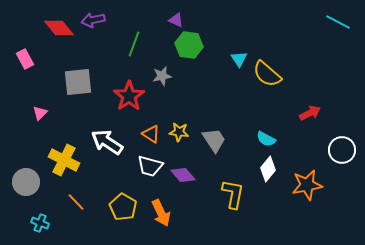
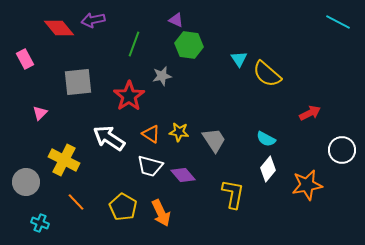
white arrow: moved 2 px right, 4 px up
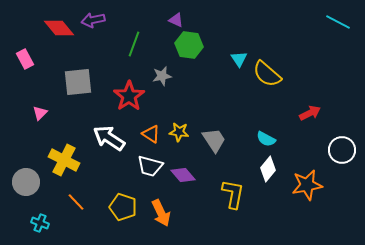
yellow pentagon: rotated 12 degrees counterclockwise
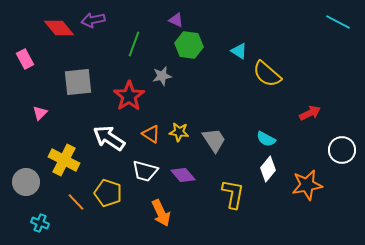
cyan triangle: moved 8 px up; rotated 24 degrees counterclockwise
white trapezoid: moved 5 px left, 5 px down
yellow pentagon: moved 15 px left, 14 px up
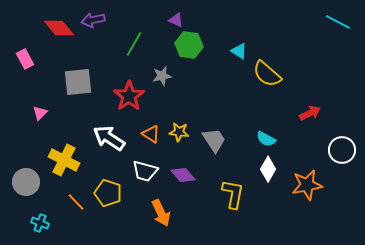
green line: rotated 10 degrees clockwise
white diamond: rotated 10 degrees counterclockwise
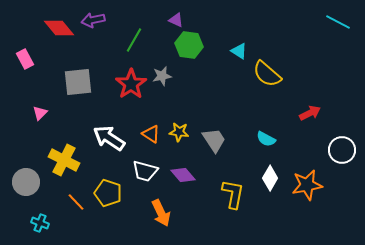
green line: moved 4 px up
red star: moved 2 px right, 12 px up
white diamond: moved 2 px right, 9 px down
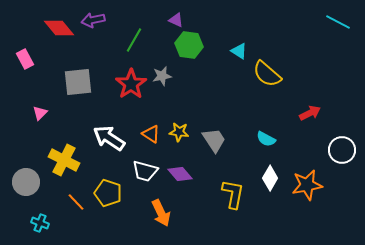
purple diamond: moved 3 px left, 1 px up
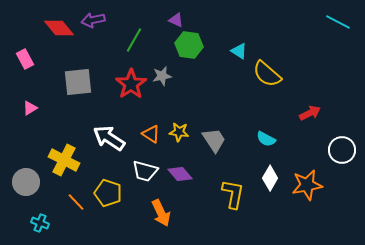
pink triangle: moved 10 px left, 5 px up; rotated 14 degrees clockwise
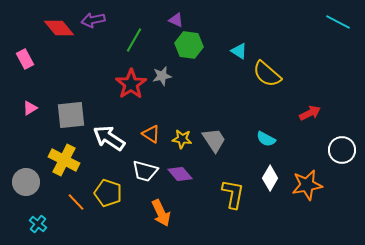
gray square: moved 7 px left, 33 px down
yellow star: moved 3 px right, 7 px down
cyan cross: moved 2 px left, 1 px down; rotated 18 degrees clockwise
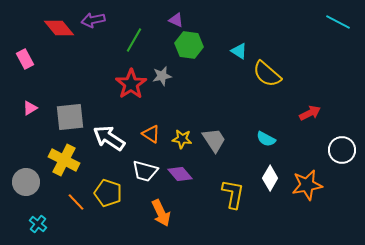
gray square: moved 1 px left, 2 px down
